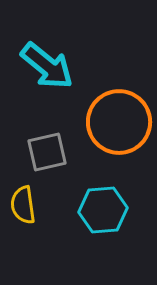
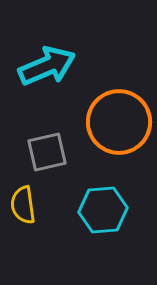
cyan arrow: rotated 62 degrees counterclockwise
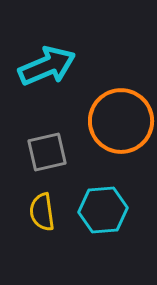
orange circle: moved 2 px right, 1 px up
yellow semicircle: moved 19 px right, 7 px down
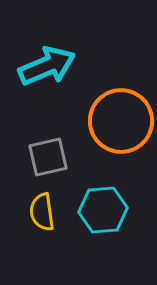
gray square: moved 1 px right, 5 px down
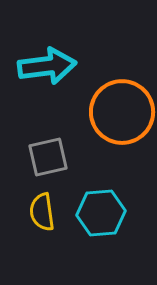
cyan arrow: rotated 16 degrees clockwise
orange circle: moved 1 px right, 9 px up
cyan hexagon: moved 2 px left, 3 px down
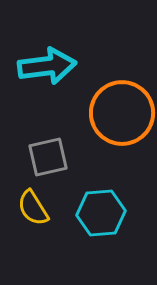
orange circle: moved 1 px down
yellow semicircle: moved 9 px left, 4 px up; rotated 24 degrees counterclockwise
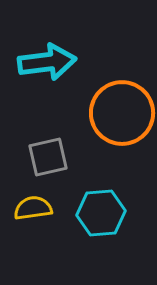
cyan arrow: moved 4 px up
yellow semicircle: rotated 114 degrees clockwise
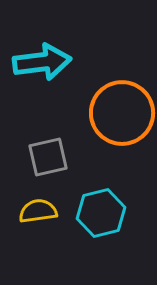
cyan arrow: moved 5 px left
yellow semicircle: moved 5 px right, 3 px down
cyan hexagon: rotated 9 degrees counterclockwise
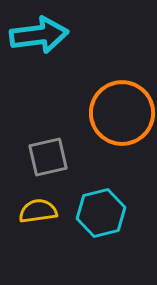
cyan arrow: moved 3 px left, 27 px up
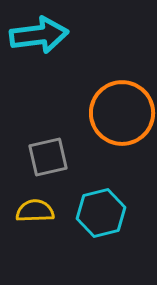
yellow semicircle: moved 3 px left; rotated 6 degrees clockwise
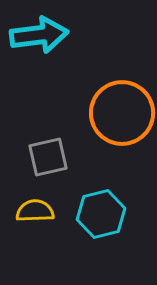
cyan hexagon: moved 1 px down
